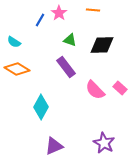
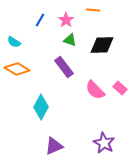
pink star: moved 7 px right, 7 px down
purple rectangle: moved 2 px left
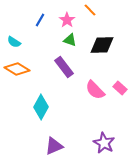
orange line: moved 3 px left; rotated 40 degrees clockwise
pink star: moved 1 px right
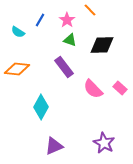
cyan semicircle: moved 4 px right, 10 px up
orange diamond: rotated 25 degrees counterclockwise
pink semicircle: moved 2 px left, 1 px up
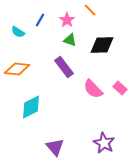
cyan diamond: moved 10 px left; rotated 35 degrees clockwise
purple triangle: moved 1 px right, 1 px down; rotated 48 degrees counterclockwise
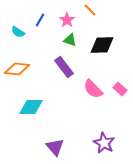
pink rectangle: moved 1 px down
cyan diamond: rotated 25 degrees clockwise
